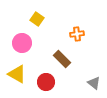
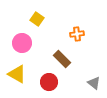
red circle: moved 3 px right
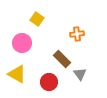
gray triangle: moved 14 px left, 9 px up; rotated 16 degrees clockwise
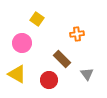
gray triangle: moved 7 px right
red circle: moved 2 px up
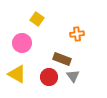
brown rectangle: rotated 24 degrees counterclockwise
gray triangle: moved 14 px left, 2 px down
red circle: moved 3 px up
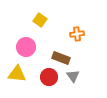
yellow square: moved 3 px right, 1 px down
pink circle: moved 4 px right, 4 px down
brown rectangle: moved 1 px left, 1 px up
yellow triangle: rotated 24 degrees counterclockwise
